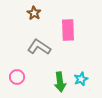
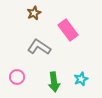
brown star: rotated 16 degrees clockwise
pink rectangle: rotated 35 degrees counterclockwise
green arrow: moved 6 px left
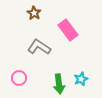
brown star: rotated 16 degrees counterclockwise
pink circle: moved 2 px right, 1 px down
green arrow: moved 5 px right, 2 px down
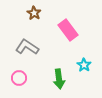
gray L-shape: moved 12 px left
cyan star: moved 3 px right, 14 px up; rotated 16 degrees counterclockwise
green arrow: moved 5 px up
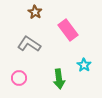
brown star: moved 1 px right, 1 px up
gray L-shape: moved 2 px right, 3 px up
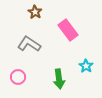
cyan star: moved 2 px right, 1 px down
pink circle: moved 1 px left, 1 px up
